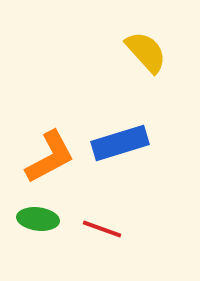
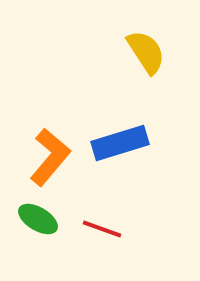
yellow semicircle: rotated 9 degrees clockwise
orange L-shape: rotated 22 degrees counterclockwise
green ellipse: rotated 24 degrees clockwise
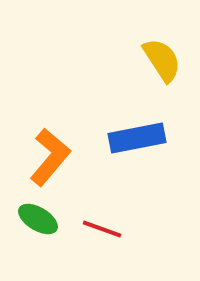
yellow semicircle: moved 16 px right, 8 px down
blue rectangle: moved 17 px right, 5 px up; rotated 6 degrees clockwise
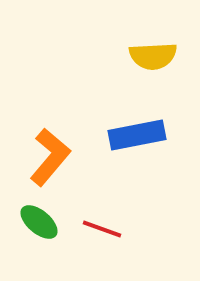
yellow semicircle: moved 9 px left, 4 px up; rotated 120 degrees clockwise
blue rectangle: moved 3 px up
green ellipse: moved 1 px right, 3 px down; rotated 9 degrees clockwise
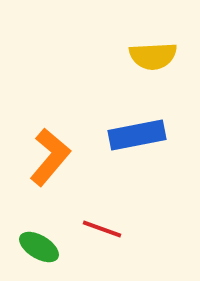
green ellipse: moved 25 px down; rotated 9 degrees counterclockwise
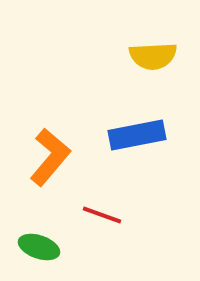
red line: moved 14 px up
green ellipse: rotated 12 degrees counterclockwise
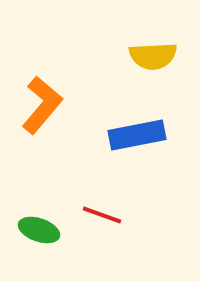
orange L-shape: moved 8 px left, 52 px up
green ellipse: moved 17 px up
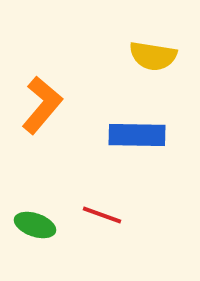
yellow semicircle: rotated 12 degrees clockwise
blue rectangle: rotated 12 degrees clockwise
green ellipse: moved 4 px left, 5 px up
